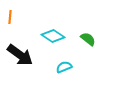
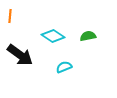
orange line: moved 1 px up
green semicircle: moved 3 px up; rotated 49 degrees counterclockwise
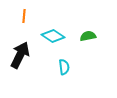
orange line: moved 14 px right
black arrow: rotated 100 degrees counterclockwise
cyan semicircle: rotated 105 degrees clockwise
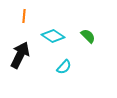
green semicircle: rotated 56 degrees clockwise
cyan semicircle: rotated 49 degrees clockwise
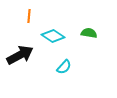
orange line: moved 5 px right
green semicircle: moved 1 px right, 3 px up; rotated 35 degrees counterclockwise
black arrow: rotated 36 degrees clockwise
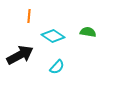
green semicircle: moved 1 px left, 1 px up
cyan semicircle: moved 7 px left
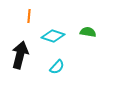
cyan diamond: rotated 15 degrees counterclockwise
black arrow: rotated 48 degrees counterclockwise
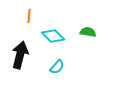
cyan diamond: rotated 25 degrees clockwise
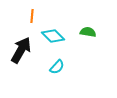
orange line: moved 3 px right
black arrow: moved 1 px right, 5 px up; rotated 16 degrees clockwise
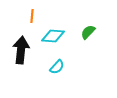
green semicircle: rotated 56 degrees counterclockwise
cyan diamond: rotated 40 degrees counterclockwise
black arrow: rotated 24 degrees counterclockwise
